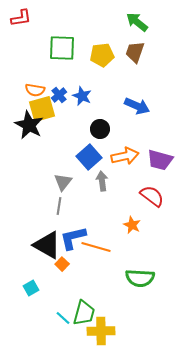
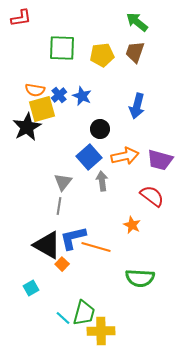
blue arrow: rotated 80 degrees clockwise
black star: moved 2 px left, 2 px down; rotated 16 degrees clockwise
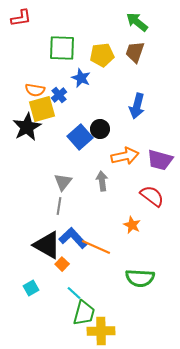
blue star: moved 1 px left, 18 px up
blue square: moved 9 px left, 20 px up
blue L-shape: rotated 60 degrees clockwise
orange line: rotated 8 degrees clockwise
cyan line: moved 11 px right, 25 px up
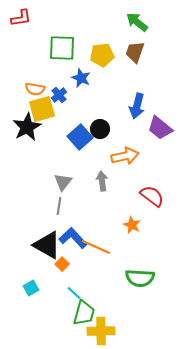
orange semicircle: moved 1 px up
purple trapezoid: moved 32 px up; rotated 24 degrees clockwise
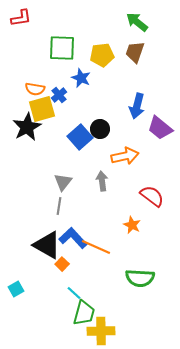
cyan square: moved 15 px left, 1 px down
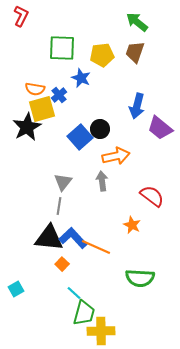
red L-shape: moved 2 px up; rotated 55 degrees counterclockwise
orange arrow: moved 9 px left
black triangle: moved 2 px right, 7 px up; rotated 24 degrees counterclockwise
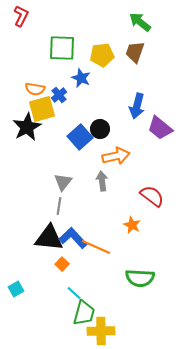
green arrow: moved 3 px right
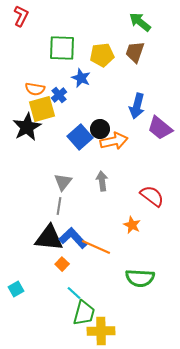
orange arrow: moved 2 px left, 15 px up
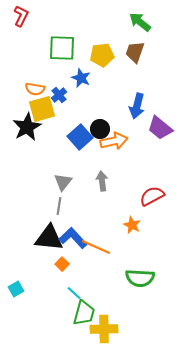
red semicircle: rotated 65 degrees counterclockwise
yellow cross: moved 3 px right, 2 px up
